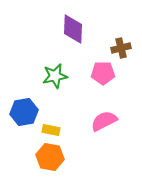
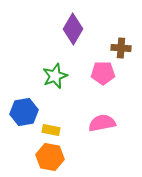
purple diamond: rotated 28 degrees clockwise
brown cross: rotated 18 degrees clockwise
green star: rotated 10 degrees counterclockwise
pink semicircle: moved 2 px left, 2 px down; rotated 16 degrees clockwise
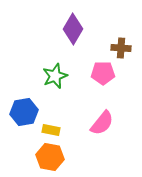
pink semicircle: rotated 140 degrees clockwise
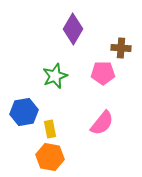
yellow rectangle: moved 1 px left, 1 px up; rotated 66 degrees clockwise
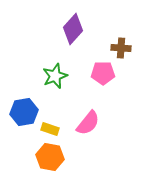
purple diamond: rotated 12 degrees clockwise
pink semicircle: moved 14 px left
yellow rectangle: rotated 60 degrees counterclockwise
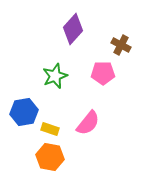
brown cross: moved 3 px up; rotated 24 degrees clockwise
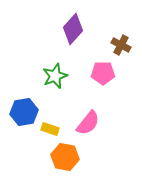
orange hexagon: moved 15 px right
